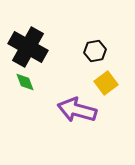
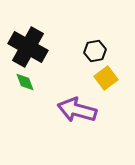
yellow square: moved 5 px up
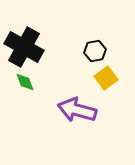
black cross: moved 4 px left
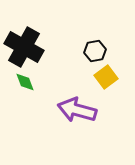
yellow square: moved 1 px up
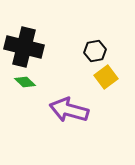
black cross: rotated 15 degrees counterclockwise
green diamond: rotated 25 degrees counterclockwise
purple arrow: moved 8 px left
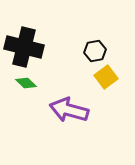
green diamond: moved 1 px right, 1 px down
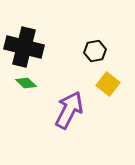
yellow square: moved 2 px right, 7 px down; rotated 15 degrees counterclockwise
purple arrow: rotated 102 degrees clockwise
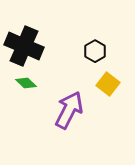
black cross: moved 1 px up; rotated 9 degrees clockwise
black hexagon: rotated 20 degrees counterclockwise
